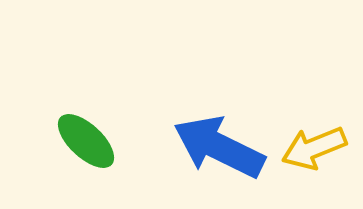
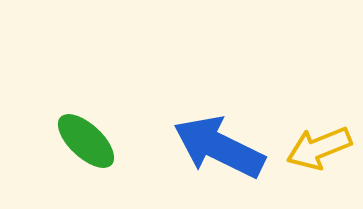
yellow arrow: moved 5 px right
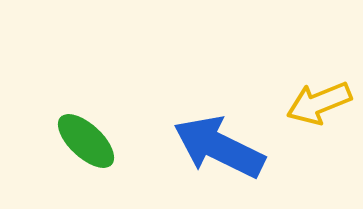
yellow arrow: moved 45 px up
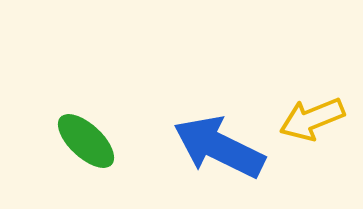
yellow arrow: moved 7 px left, 16 px down
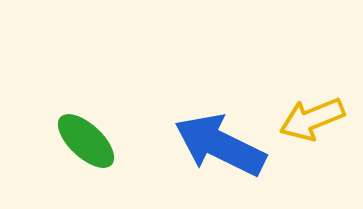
blue arrow: moved 1 px right, 2 px up
